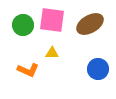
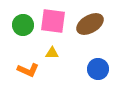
pink square: moved 1 px right, 1 px down
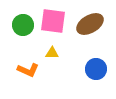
blue circle: moved 2 px left
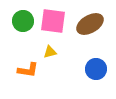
green circle: moved 4 px up
yellow triangle: moved 2 px left, 1 px up; rotated 16 degrees counterclockwise
orange L-shape: rotated 15 degrees counterclockwise
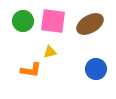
orange L-shape: moved 3 px right
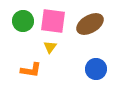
yellow triangle: moved 5 px up; rotated 40 degrees counterclockwise
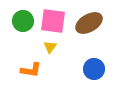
brown ellipse: moved 1 px left, 1 px up
blue circle: moved 2 px left
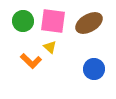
yellow triangle: rotated 24 degrees counterclockwise
orange L-shape: moved 9 px up; rotated 35 degrees clockwise
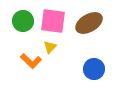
yellow triangle: rotated 32 degrees clockwise
